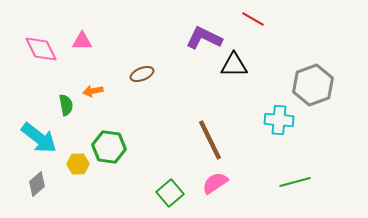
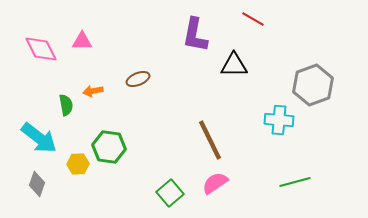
purple L-shape: moved 9 px left, 3 px up; rotated 105 degrees counterclockwise
brown ellipse: moved 4 px left, 5 px down
gray diamond: rotated 30 degrees counterclockwise
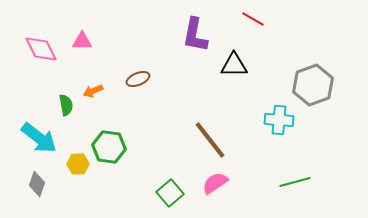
orange arrow: rotated 12 degrees counterclockwise
brown line: rotated 12 degrees counterclockwise
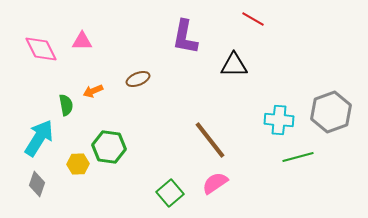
purple L-shape: moved 10 px left, 2 px down
gray hexagon: moved 18 px right, 27 px down
cyan arrow: rotated 96 degrees counterclockwise
green line: moved 3 px right, 25 px up
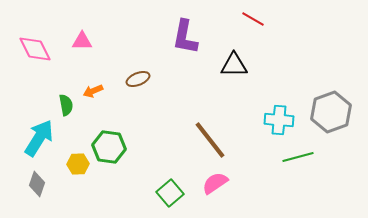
pink diamond: moved 6 px left
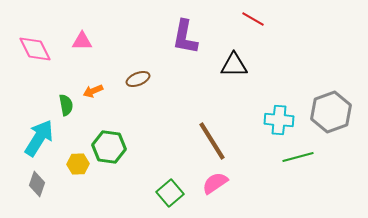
brown line: moved 2 px right, 1 px down; rotated 6 degrees clockwise
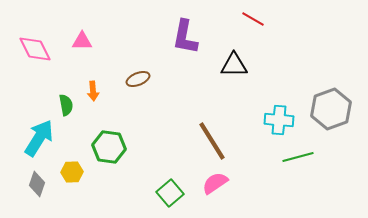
orange arrow: rotated 72 degrees counterclockwise
gray hexagon: moved 3 px up
yellow hexagon: moved 6 px left, 8 px down
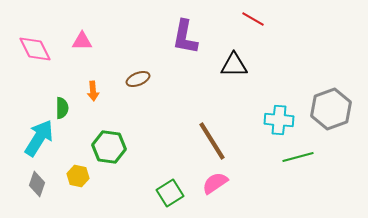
green semicircle: moved 4 px left, 3 px down; rotated 10 degrees clockwise
yellow hexagon: moved 6 px right, 4 px down; rotated 15 degrees clockwise
green square: rotated 8 degrees clockwise
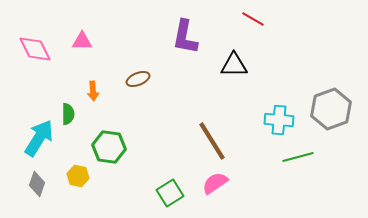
green semicircle: moved 6 px right, 6 px down
